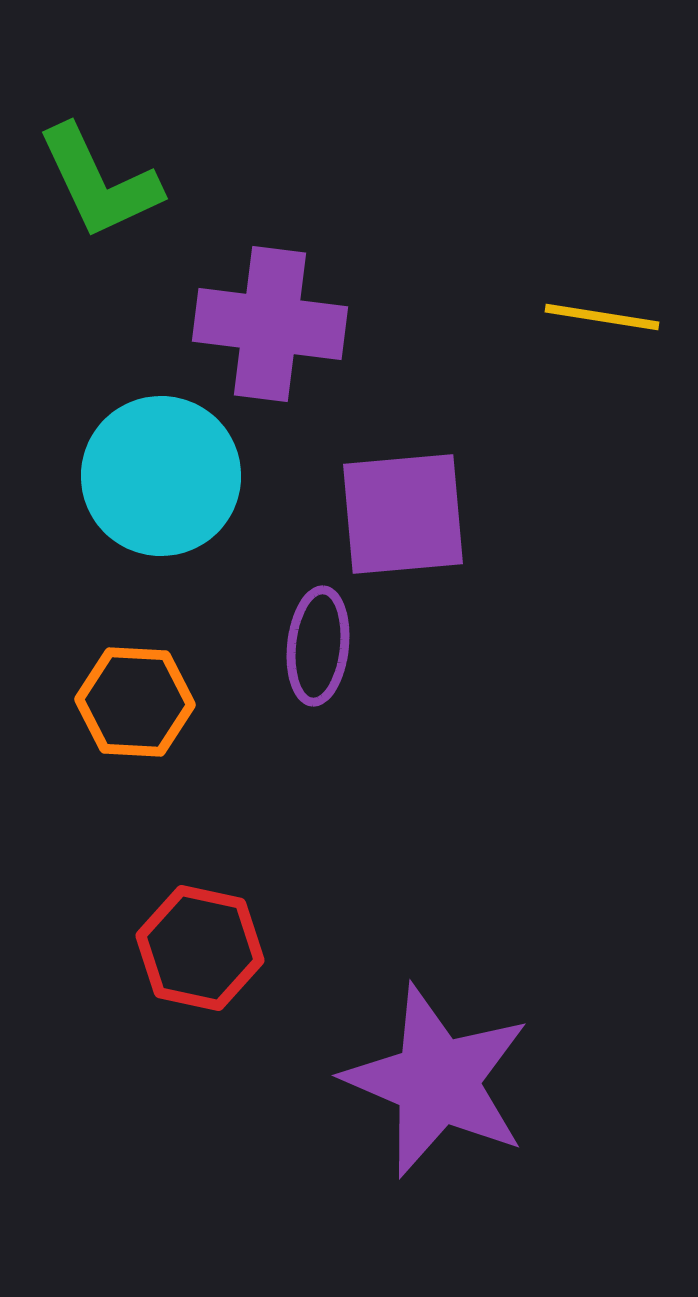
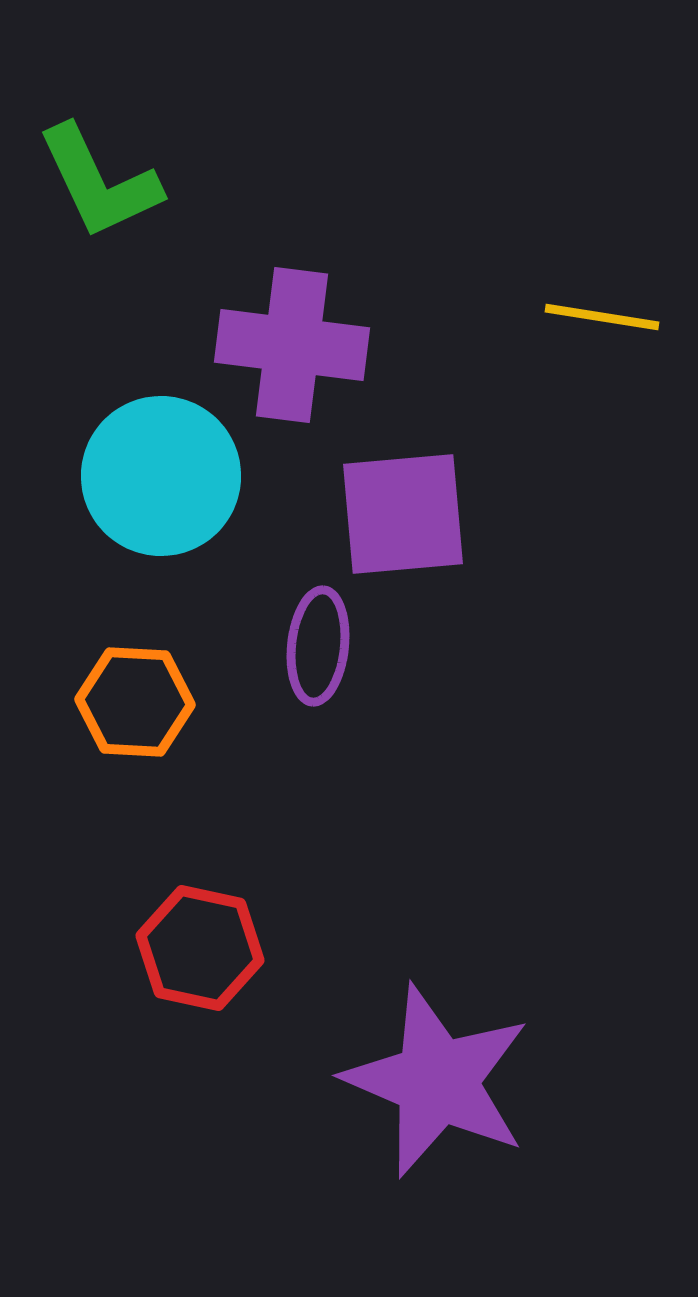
purple cross: moved 22 px right, 21 px down
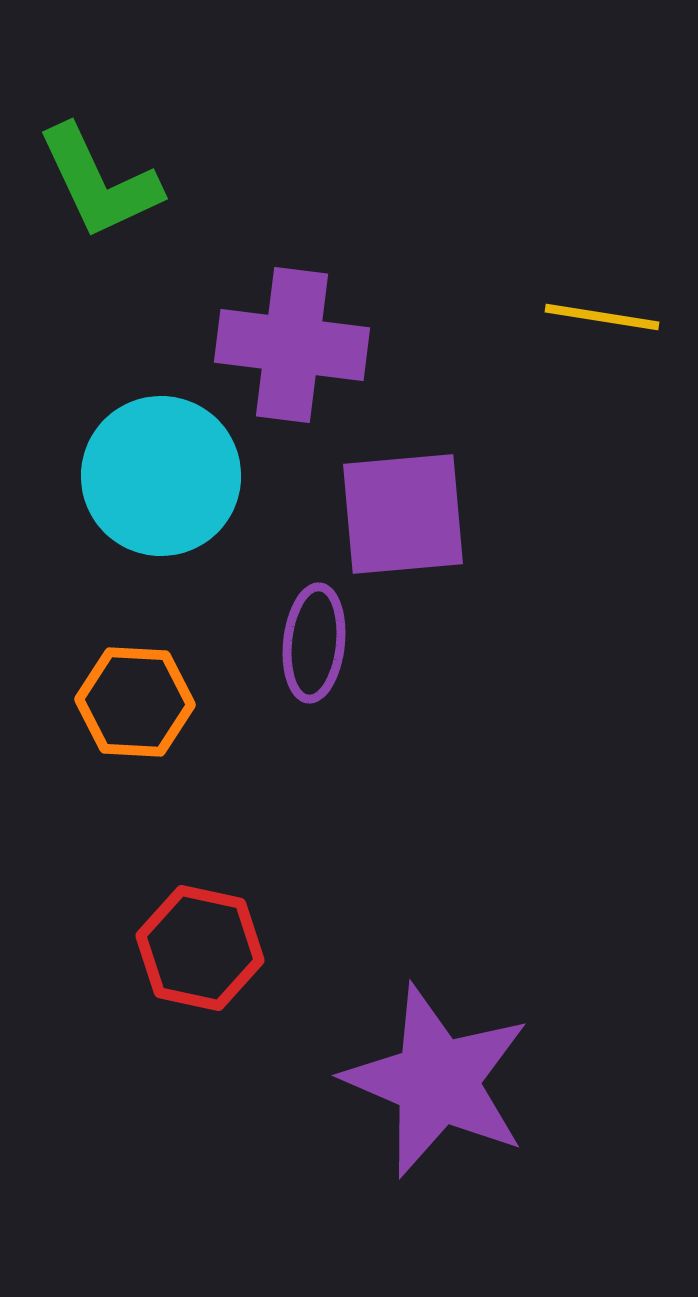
purple ellipse: moved 4 px left, 3 px up
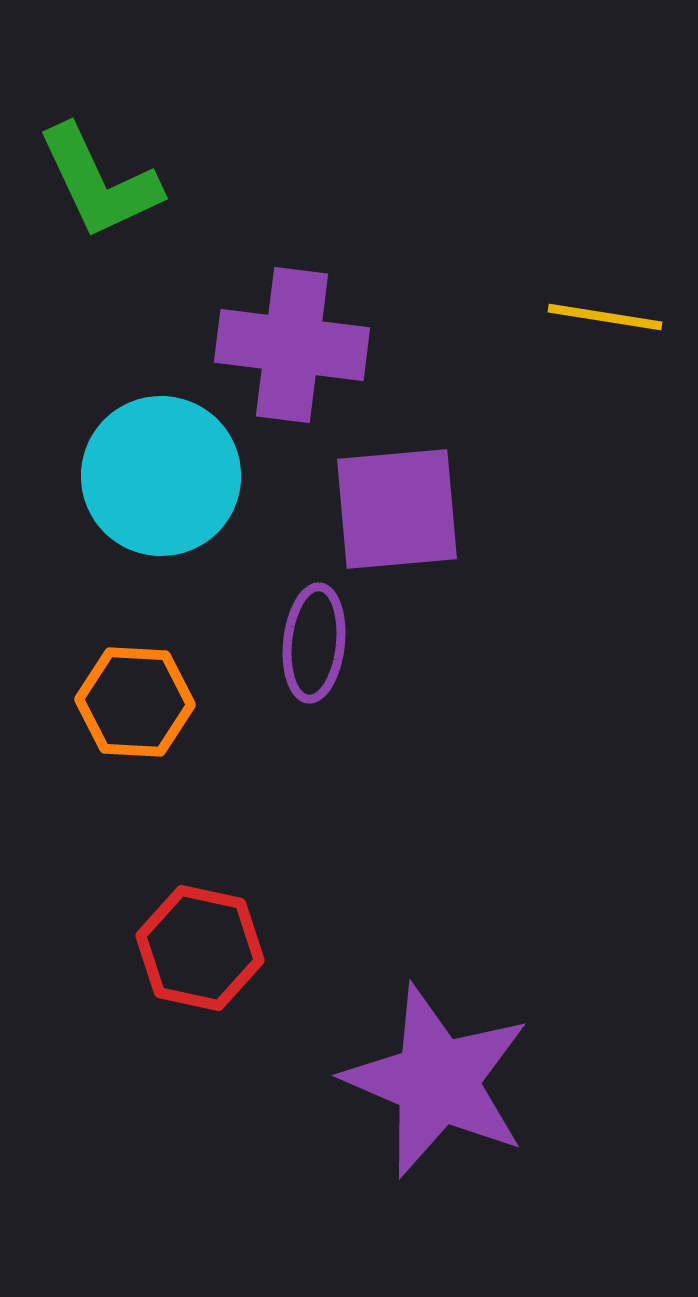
yellow line: moved 3 px right
purple square: moved 6 px left, 5 px up
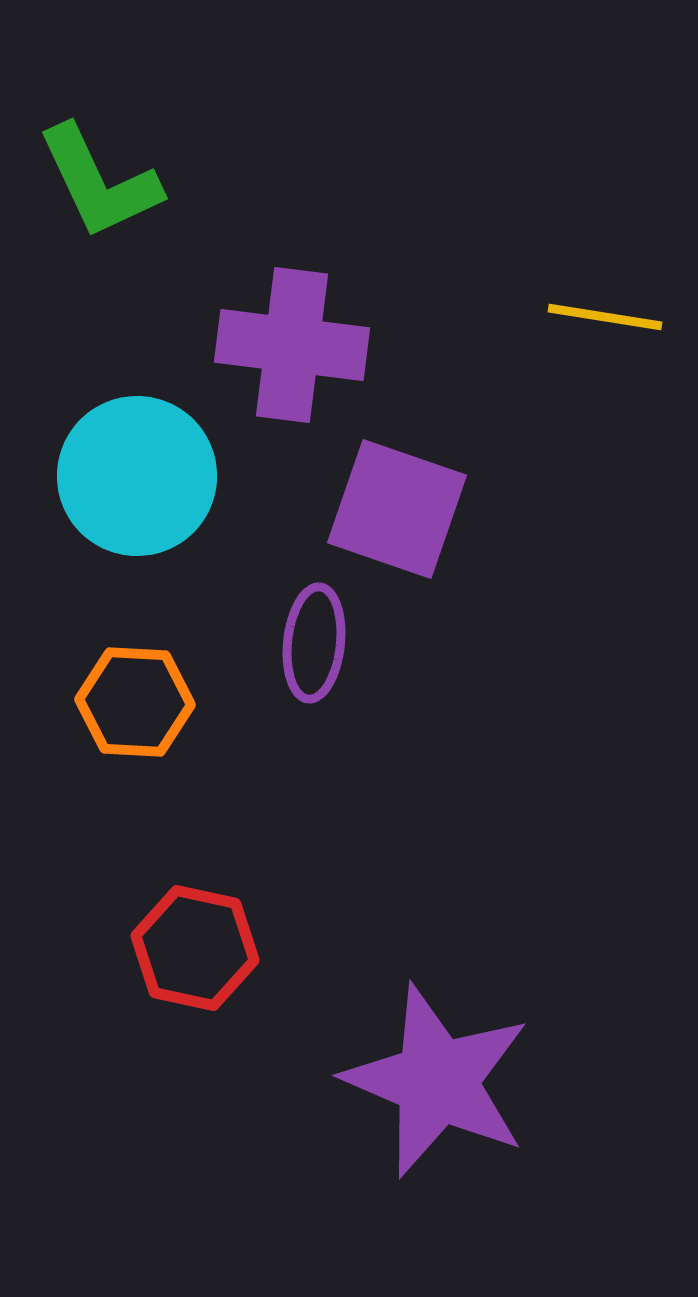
cyan circle: moved 24 px left
purple square: rotated 24 degrees clockwise
red hexagon: moved 5 px left
